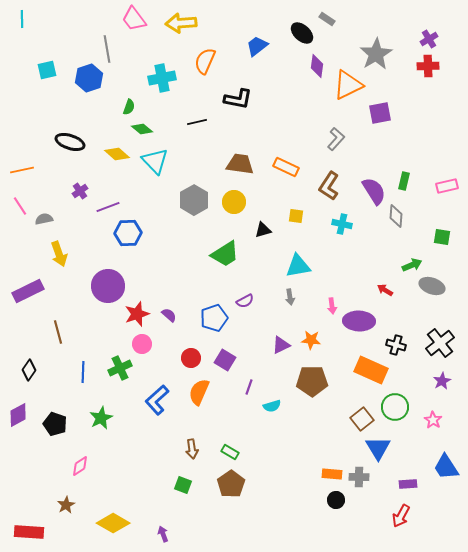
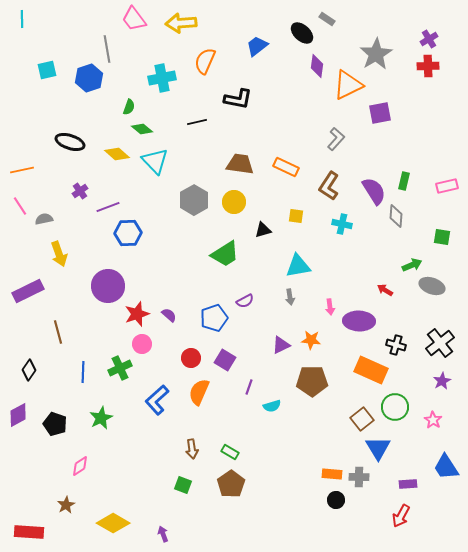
pink arrow at (332, 306): moved 2 px left, 1 px down
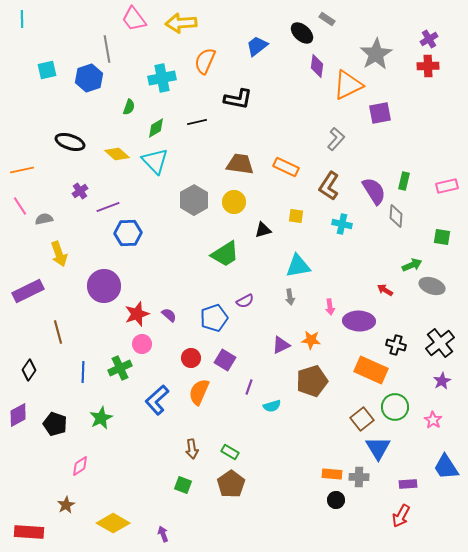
green diamond at (142, 129): moved 14 px right, 1 px up; rotated 70 degrees counterclockwise
purple circle at (108, 286): moved 4 px left
brown pentagon at (312, 381): rotated 16 degrees counterclockwise
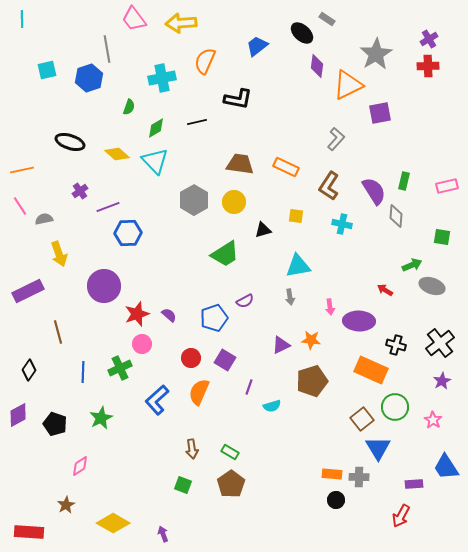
purple rectangle at (408, 484): moved 6 px right
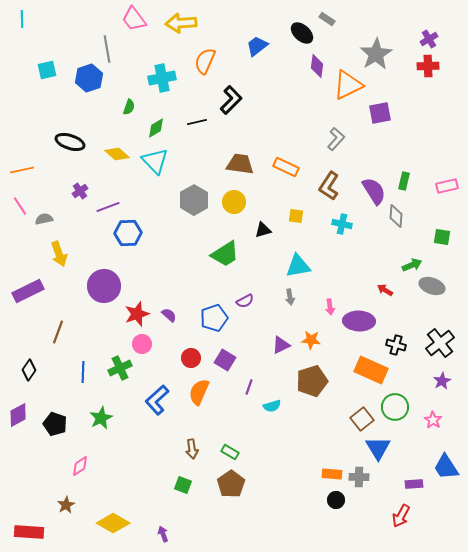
black L-shape at (238, 99): moved 7 px left, 1 px down; rotated 56 degrees counterclockwise
brown line at (58, 332): rotated 35 degrees clockwise
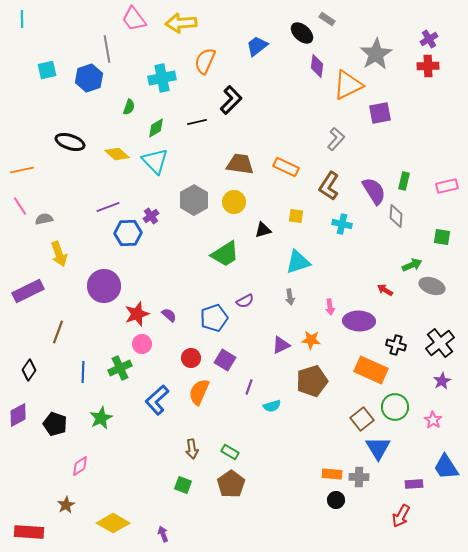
purple cross at (80, 191): moved 71 px right, 25 px down
cyan triangle at (298, 266): moved 4 px up; rotated 8 degrees counterclockwise
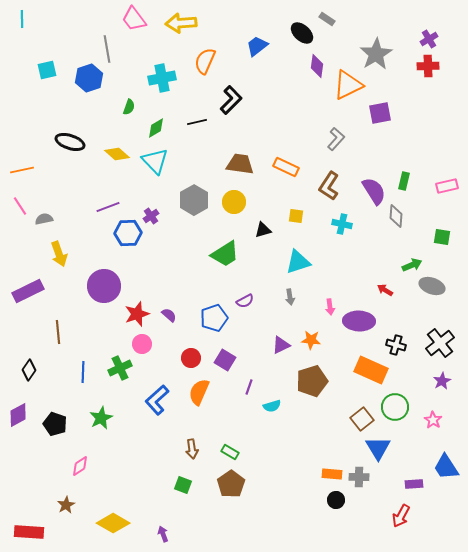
brown line at (58, 332): rotated 25 degrees counterclockwise
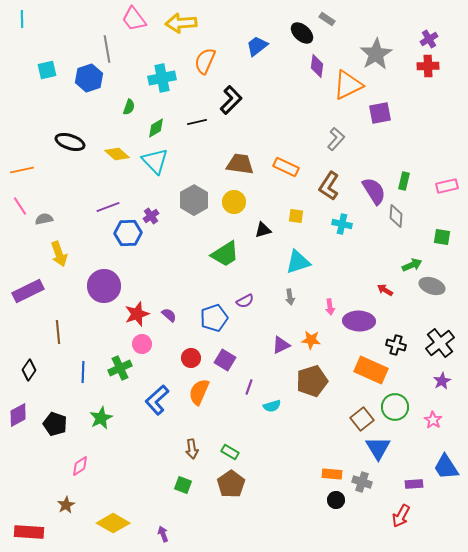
gray cross at (359, 477): moved 3 px right, 5 px down; rotated 18 degrees clockwise
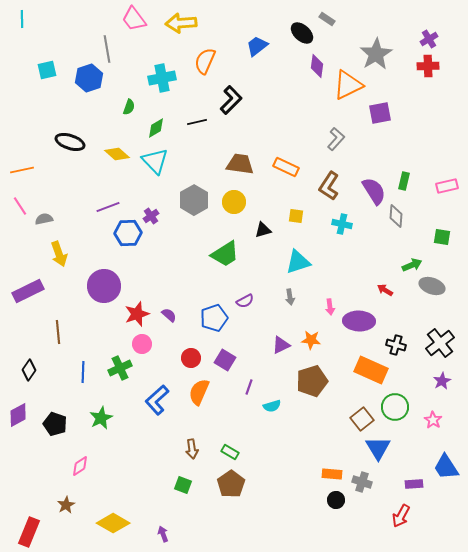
red rectangle at (29, 532): rotated 72 degrees counterclockwise
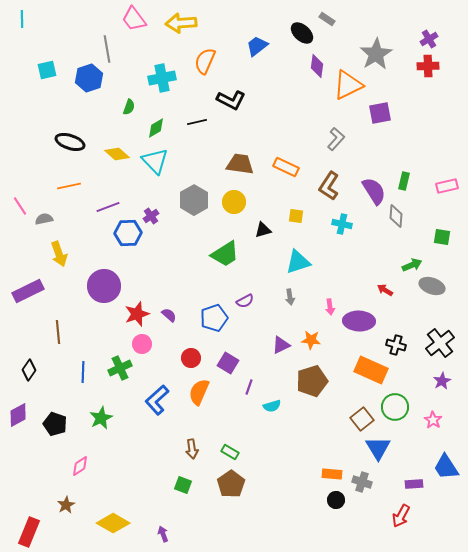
black L-shape at (231, 100): rotated 72 degrees clockwise
orange line at (22, 170): moved 47 px right, 16 px down
purple square at (225, 360): moved 3 px right, 3 px down
